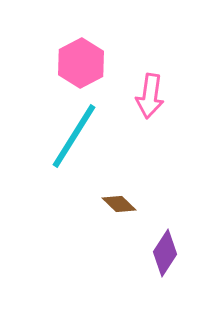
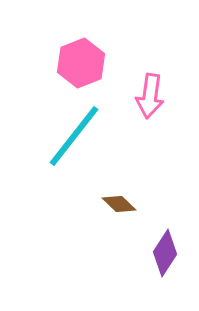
pink hexagon: rotated 6 degrees clockwise
cyan line: rotated 6 degrees clockwise
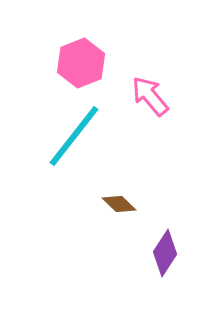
pink arrow: rotated 132 degrees clockwise
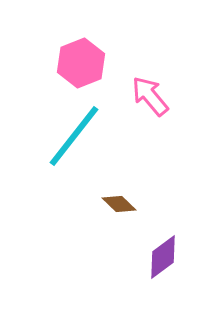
purple diamond: moved 2 px left, 4 px down; rotated 21 degrees clockwise
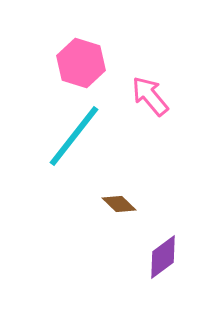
pink hexagon: rotated 21 degrees counterclockwise
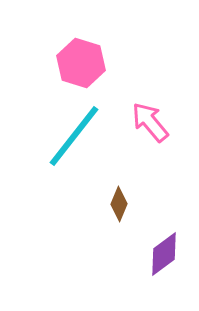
pink arrow: moved 26 px down
brown diamond: rotated 68 degrees clockwise
purple diamond: moved 1 px right, 3 px up
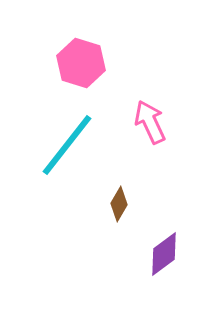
pink arrow: rotated 15 degrees clockwise
cyan line: moved 7 px left, 9 px down
brown diamond: rotated 8 degrees clockwise
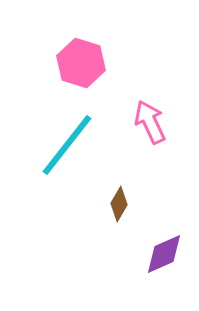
purple diamond: rotated 12 degrees clockwise
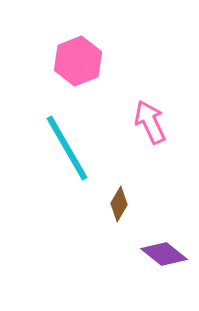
pink hexagon: moved 3 px left, 2 px up; rotated 21 degrees clockwise
cyan line: moved 3 px down; rotated 68 degrees counterclockwise
purple diamond: rotated 63 degrees clockwise
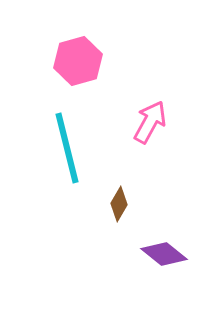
pink hexagon: rotated 6 degrees clockwise
pink arrow: rotated 54 degrees clockwise
cyan line: rotated 16 degrees clockwise
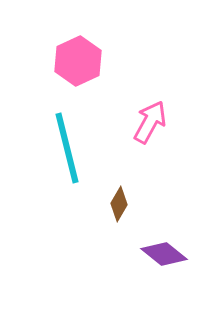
pink hexagon: rotated 9 degrees counterclockwise
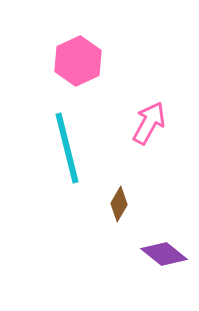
pink arrow: moved 1 px left, 1 px down
